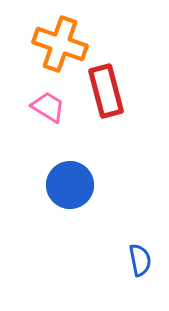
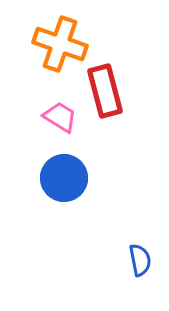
red rectangle: moved 1 px left
pink trapezoid: moved 12 px right, 10 px down
blue circle: moved 6 px left, 7 px up
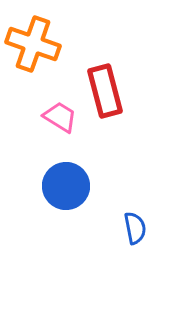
orange cross: moved 27 px left
blue circle: moved 2 px right, 8 px down
blue semicircle: moved 5 px left, 32 px up
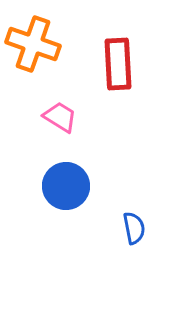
red rectangle: moved 13 px right, 27 px up; rotated 12 degrees clockwise
blue semicircle: moved 1 px left
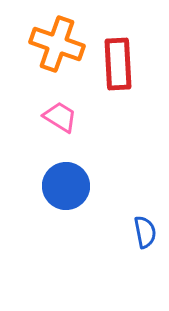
orange cross: moved 24 px right
blue semicircle: moved 11 px right, 4 px down
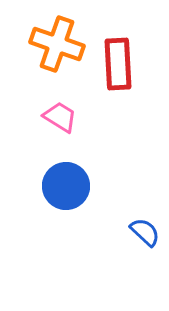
blue semicircle: rotated 36 degrees counterclockwise
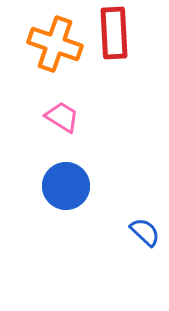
orange cross: moved 2 px left
red rectangle: moved 4 px left, 31 px up
pink trapezoid: moved 2 px right
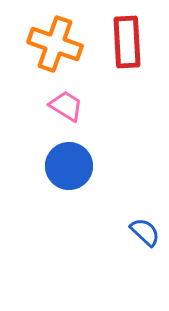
red rectangle: moved 13 px right, 9 px down
pink trapezoid: moved 4 px right, 11 px up
blue circle: moved 3 px right, 20 px up
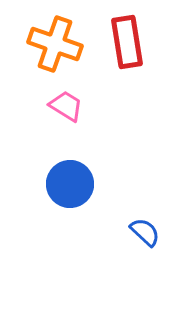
red rectangle: rotated 6 degrees counterclockwise
blue circle: moved 1 px right, 18 px down
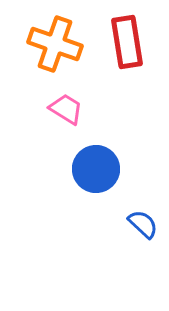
pink trapezoid: moved 3 px down
blue circle: moved 26 px right, 15 px up
blue semicircle: moved 2 px left, 8 px up
